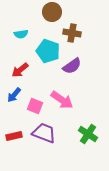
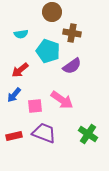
pink square: rotated 28 degrees counterclockwise
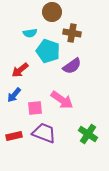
cyan semicircle: moved 9 px right, 1 px up
pink square: moved 2 px down
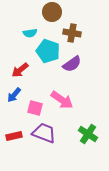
purple semicircle: moved 2 px up
pink square: rotated 21 degrees clockwise
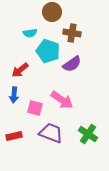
blue arrow: rotated 35 degrees counterclockwise
purple trapezoid: moved 7 px right
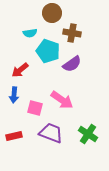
brown circle: moved 1 px down
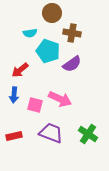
pink arrow: moved 2 px left, 1 px up; rotated 10 degrees counterclockwise
pink square: moved 3 px up
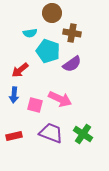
green cross: moved 5 px left
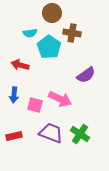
cyan pentagon: moved 1 px right, 4 px up; rotated 15 degrees clockwise
purple semicircle: moved 14 px right, 11 px down
red arrow: moved 5 px up; rotated 54 degrees clockwise
green cross: moved 3 px left
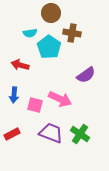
brown circle: moved 1 px left
red rectangle: moved 2 px left, 2 px up; rotated 14 degrees counterclockwise
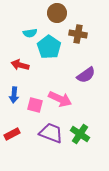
brown circle: moved 6 px right
brown cross: moved 6 px right, 1 px down
